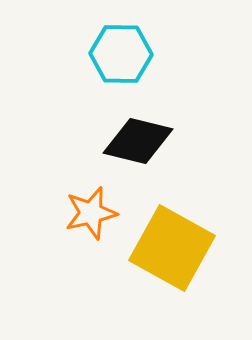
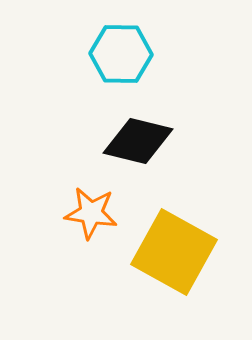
orange star: rotated 22 degrees clockwise
yellow square: moved 2 px right, 4 px down
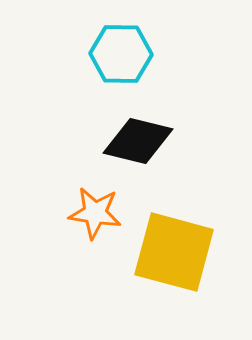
orange star: moved 4 px right
yellow square: rotated 14 degrees counterclockwise
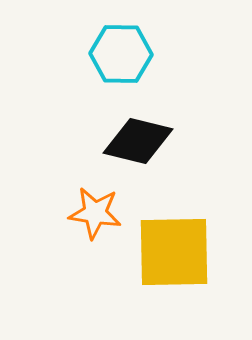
yellow square: rotated 16 degrees counterclockwise
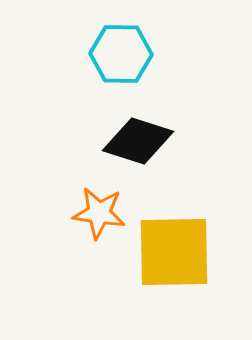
black diamond: rotated 4 degrees clockwise
orange star: moved 4 px right
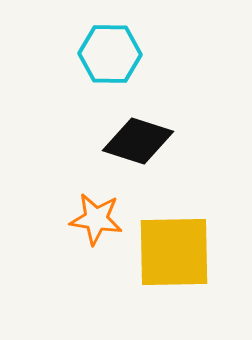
cyan hexagon: moved 11 px left
orange star: moved 3 px left, 6 px down
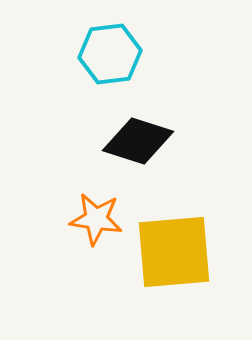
cyan hexagon: rotated 8 degrees counterclockwise
yellow square: rotated 4 degrees counterclockwise
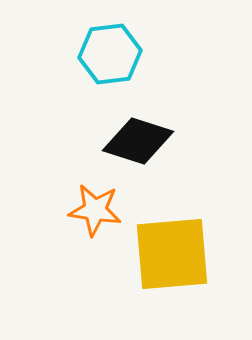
orange star: moved 1 px left, 9 px up
yellow square: moved 2 px left, 2 px down
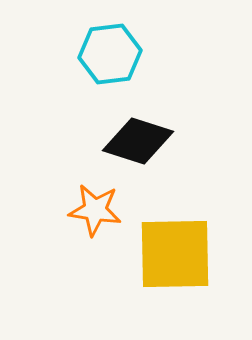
yellow square: moved 3 px right; rotated 4 degrees clockwise
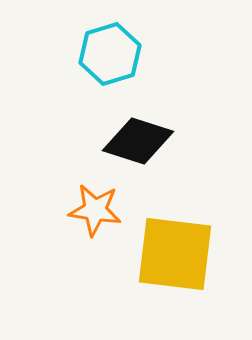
cyan hexagon: rotated 10 degrees counterclockwise
yellow square: rotated 8 degrees clockwise
